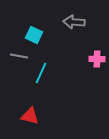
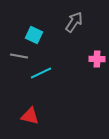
gray arrow: rotated 120 degrees clockwise
cyan line: rotated 40 degrees clockwise
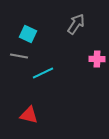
gray arrow: moved 2 px right, 2 px down
cyan square: moved 6 px left, 1 px up
cyan line: moved 2 px right
red triangle: moved 1 px left, 1 px up
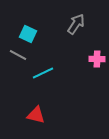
gray line: moved 1 px left, 1 px up; rotated 18 degrees clockwise
red triangle: moved 7 px right
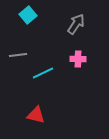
cyan square: moved 19 px up; rotated 24 degrees clockwise
gray line: rotated 36 degrees counterclockwise
pink cross: moved 19 px left
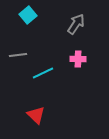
red triangle: rotated 30 degrees clockwise
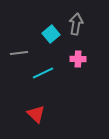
cyan square: moved 23 px right, 19 px down
gray arrow: rotated 25 degrees counterclockwise
gray line: moved 1 px right, 2 px up
red triangle: moved 1 px up
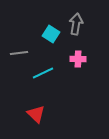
cyan square: rotated 18 degrees counterclockwise
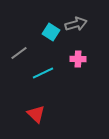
gray arrow: rotated 65 degrees clockwise
cyan square: moved 2 px up
gray line: rotated 30 degrees counterclockwise
